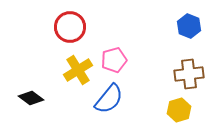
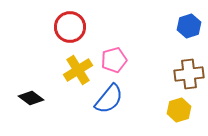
blue hexagon: rotated 20 degrees clockwise
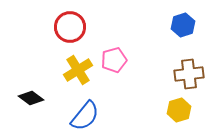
blue hexagon: moved 6 px left, 1 px up
blue semicircle: moved 24 px left, 17 px down
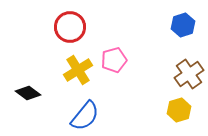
brown cross: rotated 28 degrees counterclockwise
black diamond: moved 3 px left, 5 px up
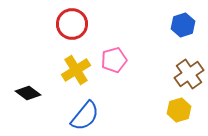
red circle: moved 2 px right, 3 px up
yellow cross: moved 2 px left
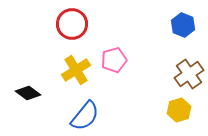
blue hexagon: rotated 20 degrees counterclockwise
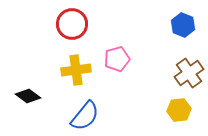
pink pentagon: moved 3 px right, 1 px up
yellow cross: rotated 24 degrees clockwise
brown cross: moved 1 px up
black diamond: moved 3 px down
yellow hexagon: rotated 10 degrees clockwise
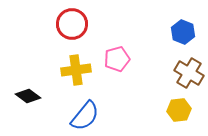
blue hexagon: moved 7 px down
brown cross: rotated 24 degrees counterclockwise
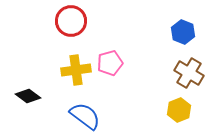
red circle: moved 1 px left, 3 px up
pink pentagon: moved 7 px left, 4 px down
yellow hexagon: rotated 15 degrees counterclockwise
blue semicircle: rotated 92 degrees counterclockwise
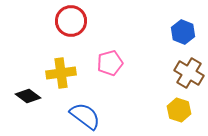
yellow cross: moved 15 px left, 3 px down
yellow hexagon: rotated 20 degrees counterclockwise
